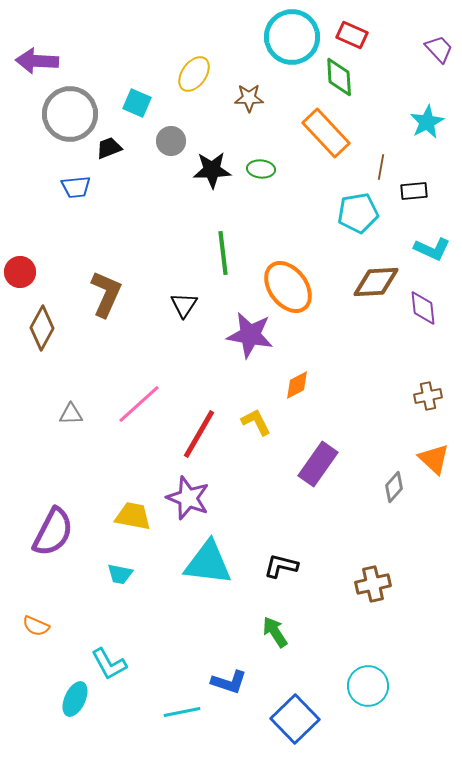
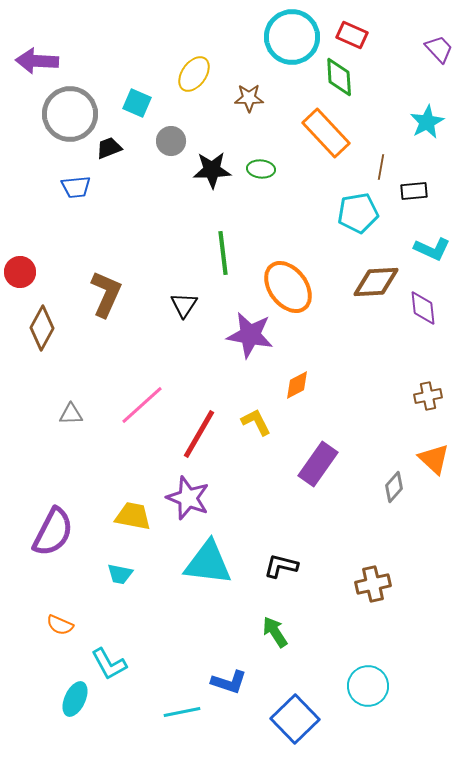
pink line at (139, 404): moved 3 px right, 1 px down
orange semicircle at (36, 626): moved 24 px right, 1 px up
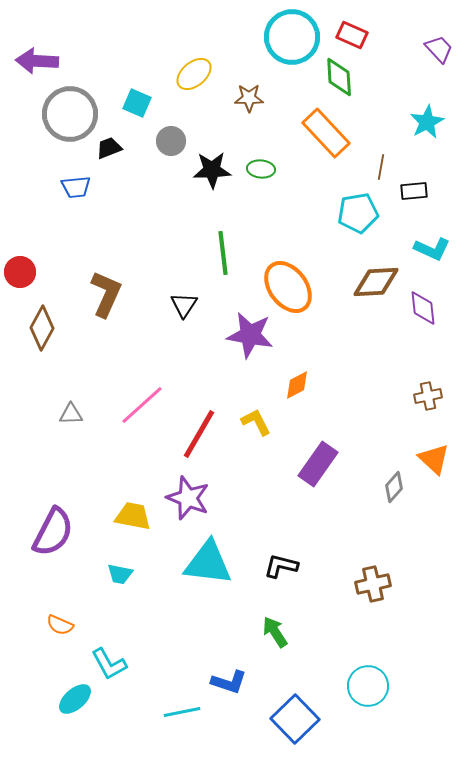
yellow ellipse at (194, 74): rotated 15 degrees clockwise
cyan ellipse at (75, 699): rotated 24 degrees clockwise
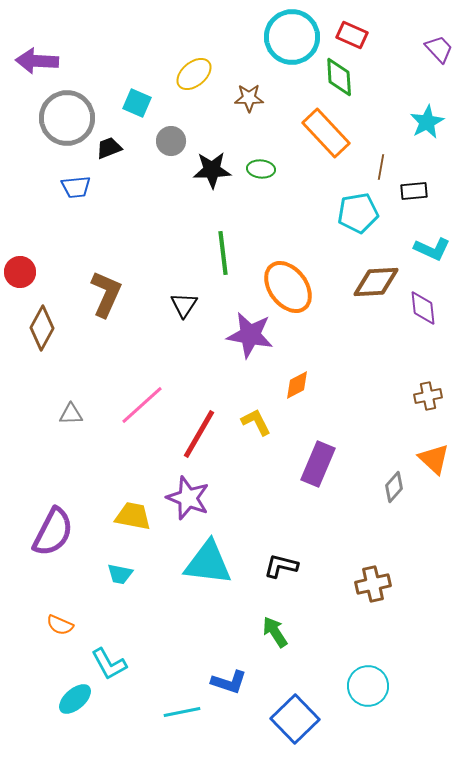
gray circle at (70, 114): moved 3 px left, 4 px down
purple rectangle at (318, 464): rotated 12 degrees counterclockwise
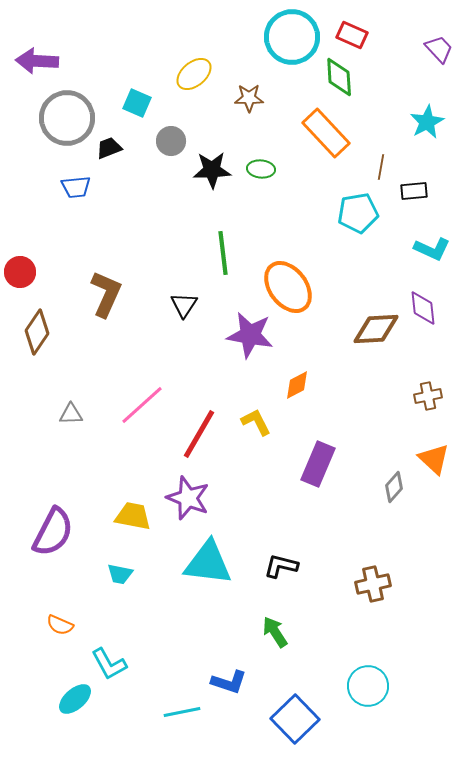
brown diamond at (376, 282): moved 47 px down
brown diamond at (42, 328): moved 5 px left, 4 px down; rotated 6 degrees clockwise
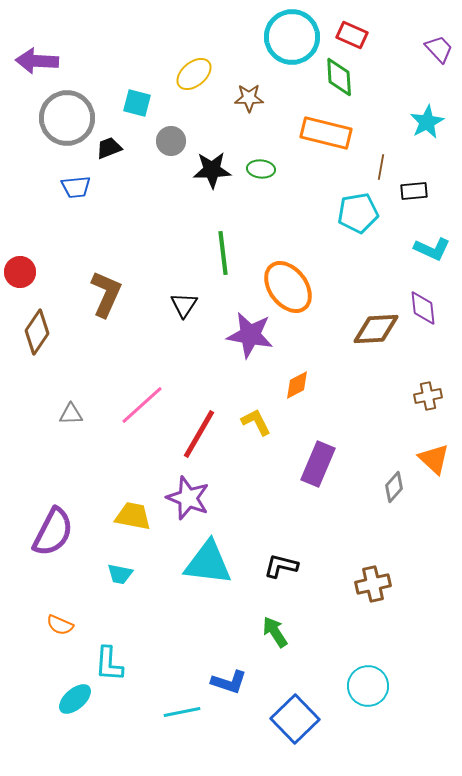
cyan square at (137, 103): rotated 8 degrees counterclockwise
orange rectangle at (326, 133): rotated 33 degrees counterclockwise
cyan L-shape at (109, 664): rotated 33 degrees clockwise
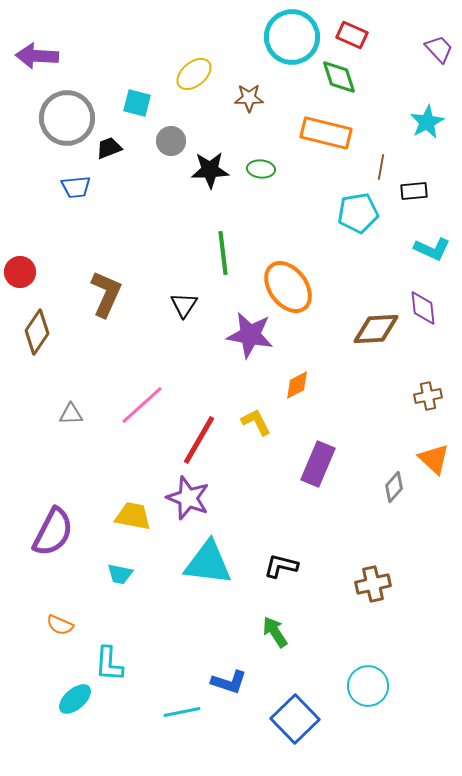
purple arrow at (37, 61): moved 5 px up
green diamond at (339, 77): rotated 15 degrees counterclockwise
black star at (212, 170): moved 2 px left
red line at (199, 434): moved 6 px down
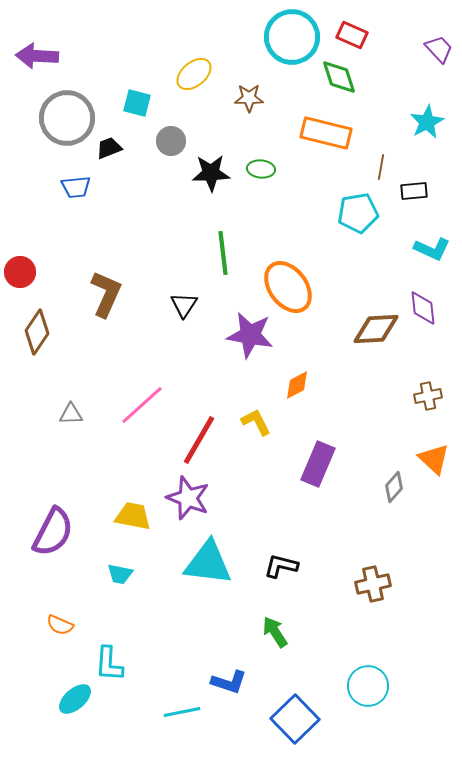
black star at (210, 170): moved 1 px right, 3 px down
